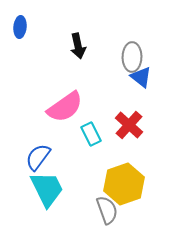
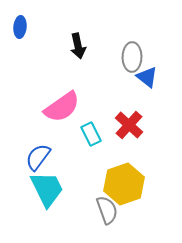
blue triangle: moved 6 px right
pink semicircle: moved 3 px left
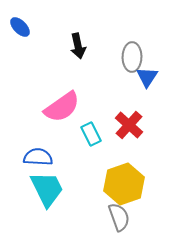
blue ellipse: rotated 50 degrees counterclockwise
blue triangle: rotated 25 degrees clockwise
blue semicircle: rotated 56 degrees clockwise
gray semicircle: moved 12 px right, 7 px down
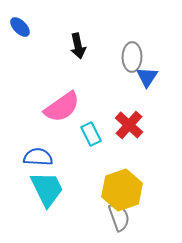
yellow hexagon: moved 2 px left, 6 px down
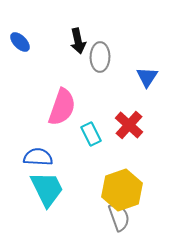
blue ellipse: moved 15 px down
black arrow: moved 5 px up
gray ellipse: moved 32 px left
pink semicircle: rotated 36 degrees counterclockwise
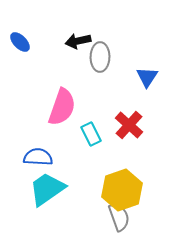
black arrow: rotated 90 degrees clockwise
cyan trapezoid: rotated 99 degrees counterclockwise
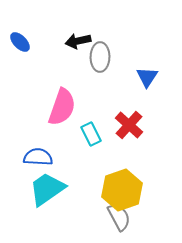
gray semicircle: rotated 8 degrees counterclockwise
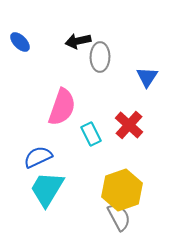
blue semicircle: rotated 28 degrees counterclockwise
cyan trapezoid: rotated 24 degrees counterclockwise
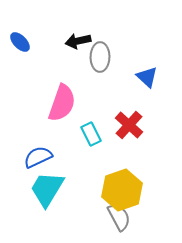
blue triangle: rotated 20 degrees counterclockwise
pink semicircle: moved 4 px up
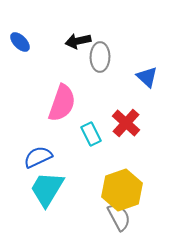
red cross: moved 3 px left, 2 px up
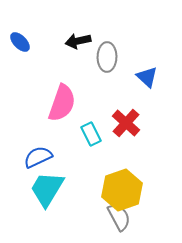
gray ellipse: moved 7 px right
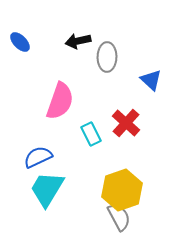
blue triangle: moved 4 px right, 3 px down
pink semicircle: moved 2 px left, 2 px up
